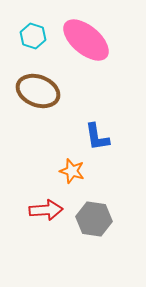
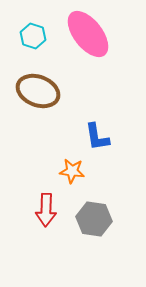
pink ellipse: moved 2 px right, 6 px up; rotated 12 degrees clockwise
orange star: rotated 10 degrees counterclockwise
red arrow: rotated 96 degrees clockwise
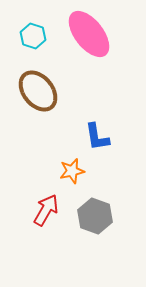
pink ellipse: moved 1 px right
brown ellipse: rotated 30 degrees clockwise
orange star: rotated 20 degrees counterclockwise
red arrow: rotated 152 degrees counterclockwise
gray hexagon: moved 1 px right, 3 px up; rotated 12 degrees clockwise
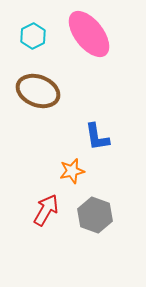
cyan hexagon: rotated 15 degrees clockwise
brown ellipse: rotated 30 degrees counterclockwise
gray hexagon: moved 1 px up
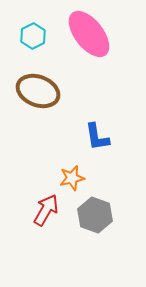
orange star: moved 7 px down
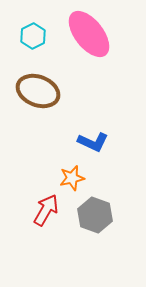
blue L-shape: moved 4 px left, 5 px down; rotated 56 degrees counterclockwise
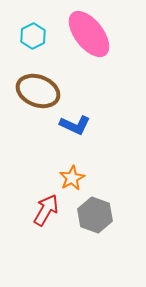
blue L-shape: moved 18 px left, 17 px up
orange star: rotated 15 degrees counterclockwise
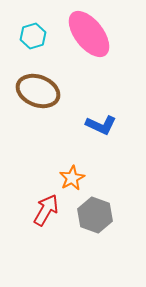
cyan hexagon: rotated 10 degrees clockwise
blue L-shape: moved 26 px right
